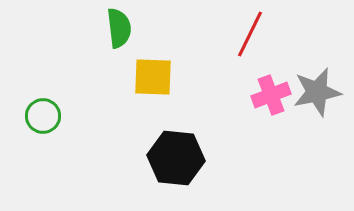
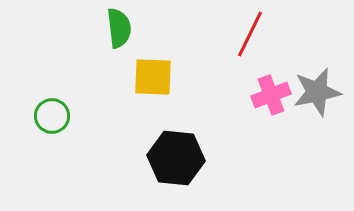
green circle: moved 9 px right
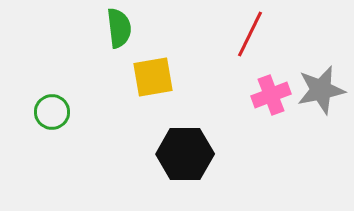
yellow square: rotated 12 degrees counterclockwise
gray star: moved 4 px right, 2 px up
green circle: moved 4 px up
black hexagon: moved 9 px right, 4 px up; rotated 6 degrees counterclockwise
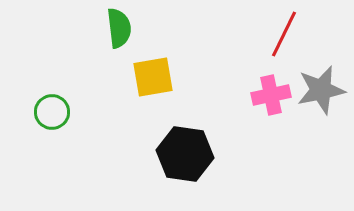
red line: moved 34 px right
pink cross: rotated 9 degrees clockwise
black hexagon: rotated 8 degrees clockwise
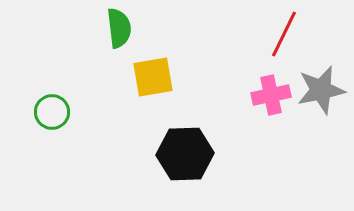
black hexagon: rotated 10 degrees counterclockwise
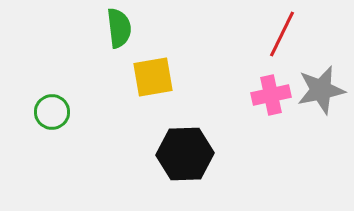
red line: moved 2 px left
